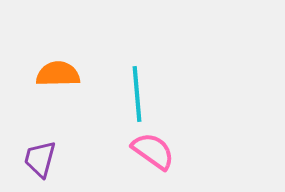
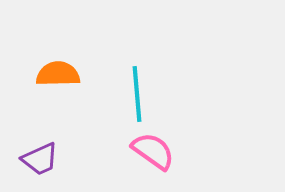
purple trapezoid: rotated 129 degrees counterclockwise
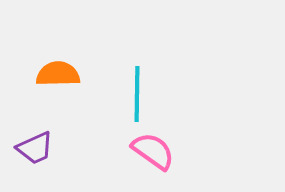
cyan line: rotated 6 degrees clockwise
purple trapezoid: moved 5 px left, 11 px up
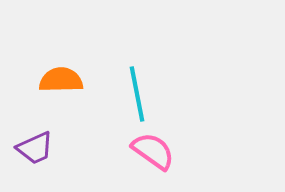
orange semicircle: moved 3 px right, 6 px down
cyan line: rotated 12 degrees counterclockwise
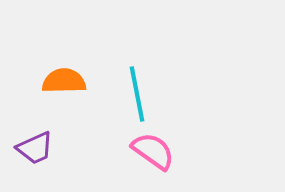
orange semicircle: moved 3 px right, 1 px down
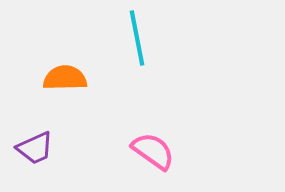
orange semicircle: moved 1 px right, 3 px up
cyan line: moved 56 px up
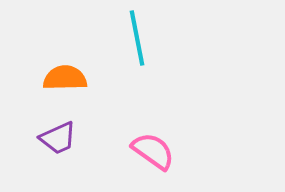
purple trapezoid: moved 23 px right, 10 px up
